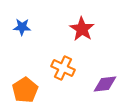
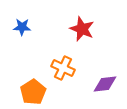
red star: rotated 10 degrees counterclockwise
orange pentagon: moved 8 px right, 2 px down
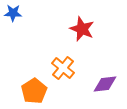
blue star: moved 9 px left, 14 px up
orange cross: rotated 15 degrees clockwise
orange pentagon: moved 1 px right, 1 px up
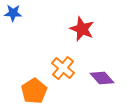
purple diamond: moved 3 px left, 6 px up; rotated 55 degrees clockwise
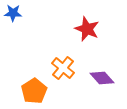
red star: moved 5 px right
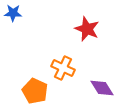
orange cross: rotated 15 degrees counterclockwise
purple diamond: moved 10 px down; rotated 10 degrees clockwise
orange pentagon: moved 1 px right; rotated 15 degrees counterclockwise
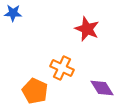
orange cross: moved 1 px left
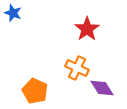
blue star: rotated 18 degrees clockwise
red star: rotated 15 degrees clockwise
orange cross: moved 15 px right
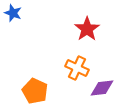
purple diamond: rotated 65 degrees counterclockwise
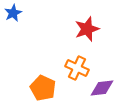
blue star: rotated 24 degrees clockwise
red star: rotated 15 degrees clockwise
orange pentagon: moved 8 px right, 3 px up
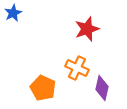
purple diamond: rotated 70 degrees counterclockwise
